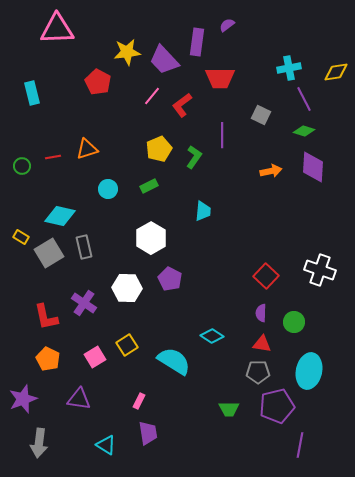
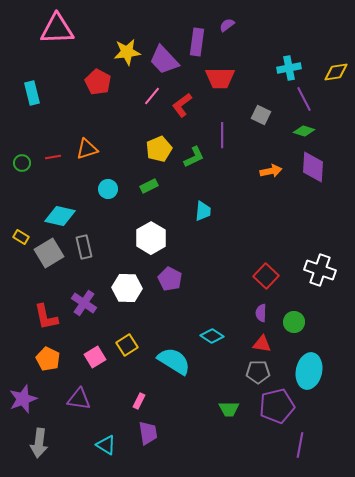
green L-shape at (194, 157): rotated 30 degrees clockwise
green circle at (22, 166): moved 3 px up
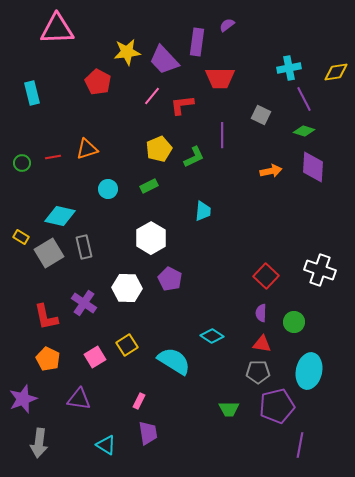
red L-shape at (182, 105): rotated 30 degrees clockwise
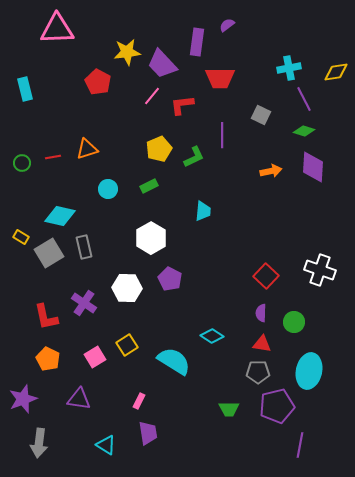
purple trapezoid at (164, 60): moved 2 px left, 4 px down
cyan rectangle at (32, 93): moved 7 px left, 4 px up
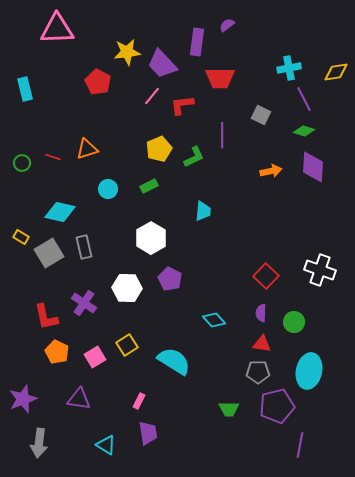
red line at (53, 157): rotated 28 degrees clockwise
cyan diamond at (60, 216): moved 4 px up
cyan diamond at (212, 336): moved 2 px right, 16 px up; rotated 15 degrees clockwise
orange pentagon at (48, 359): moved 9 px right, 7 px up
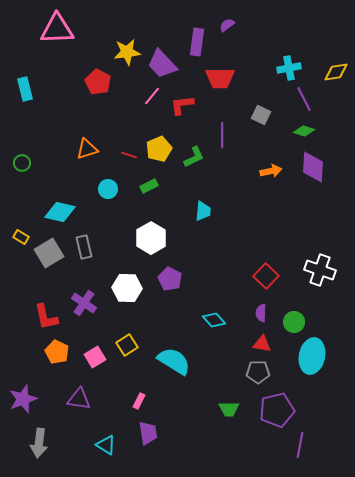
red line at (53, 157): moved 76 px right, 2 px up
cyan ellipse at (309, 371): moved 3 px right, 15 px up
purple pentagon at (277, 406): moved 4 px down
